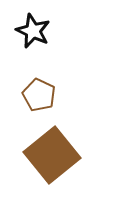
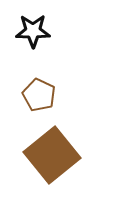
black star: rotated 24 degrees counterclockwise
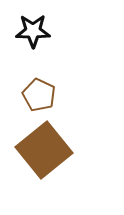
brown square: moved 8 px left, 5 px up
